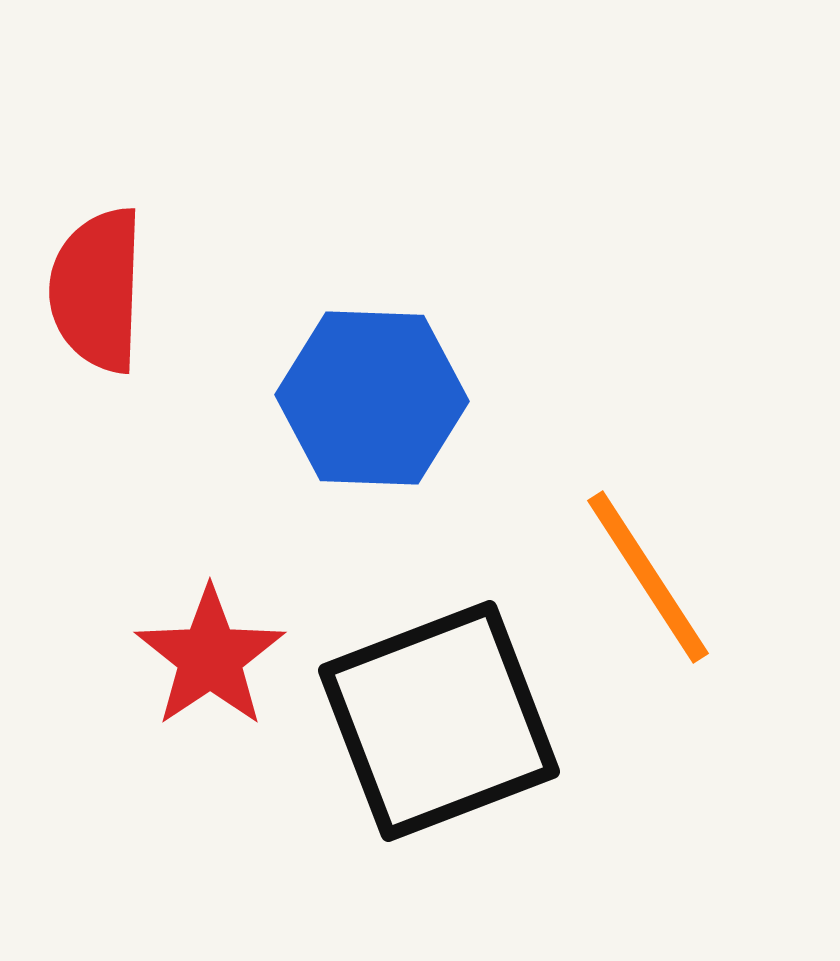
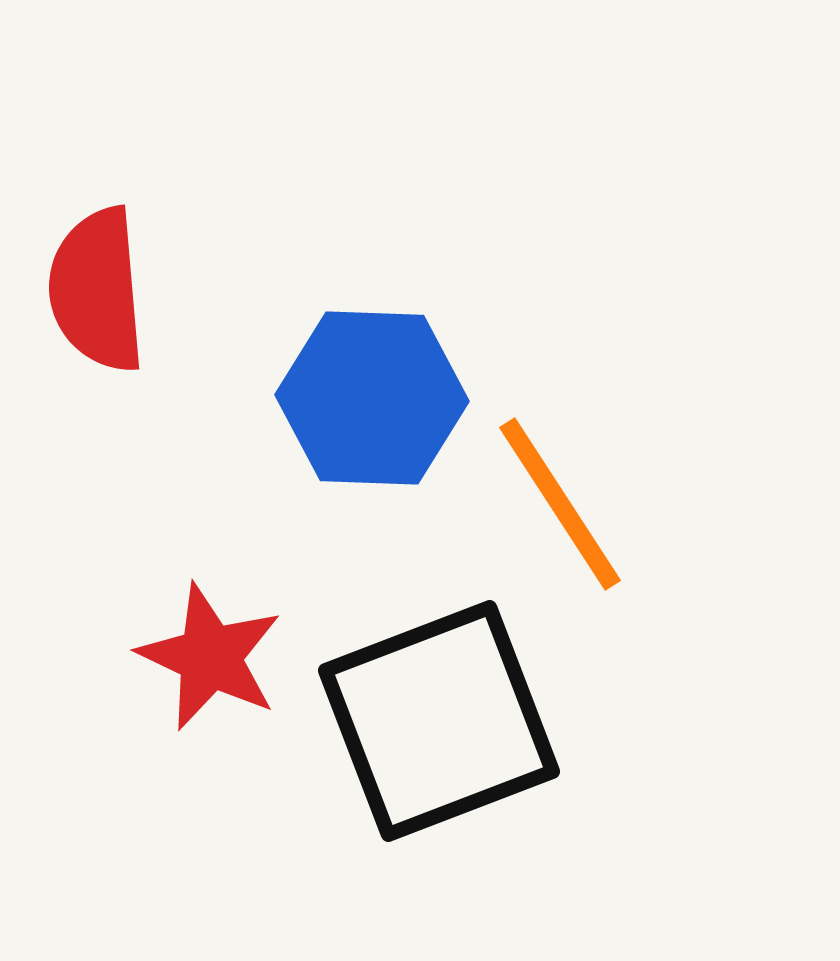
red semicircle: rotated 7 degrees counterclockwise
orange line: moved 88 px left, 73 px up
red star: rotated 13 degrees counterclockwise
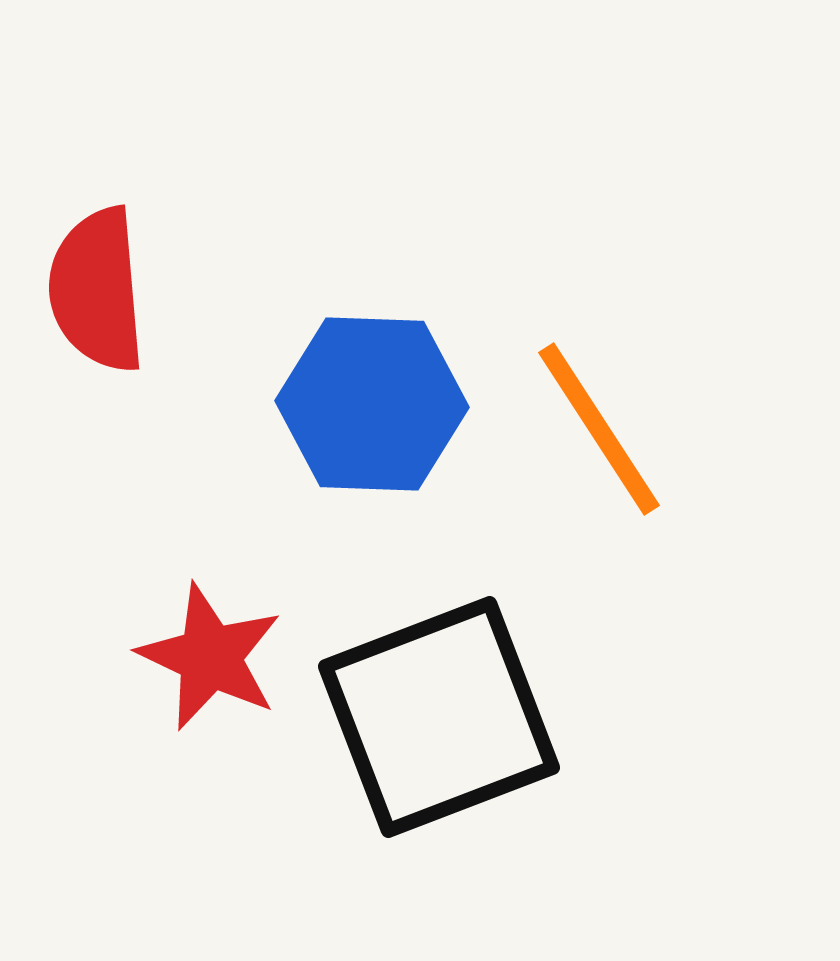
blue hexagon: moved 6 px down
orange line: moved 39 px right, 75 px up
black square: moved 4 px up
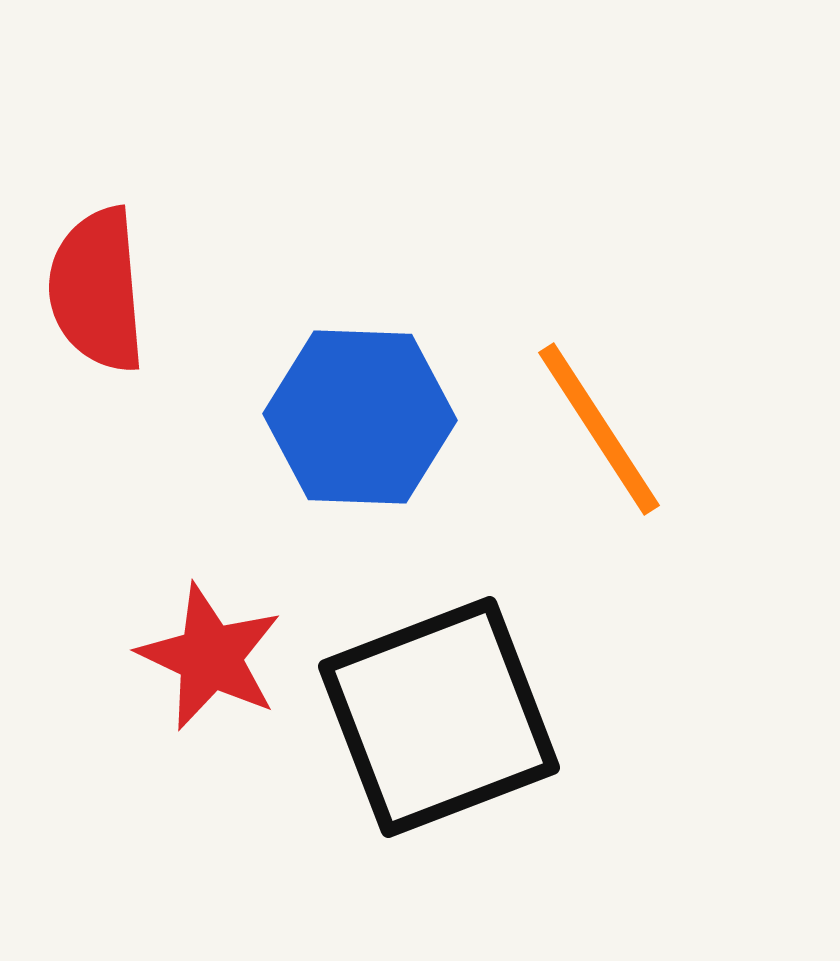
blue hexagon: moved 12 px left, 13 px down
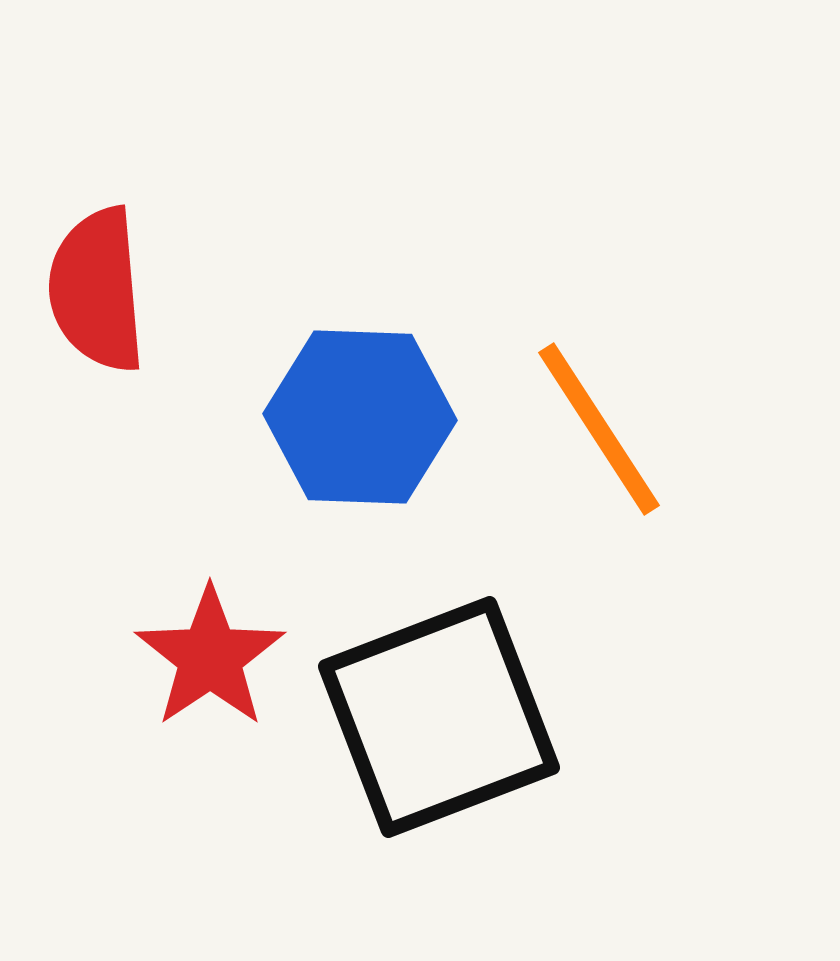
red star: rotated 13 degrees clockwise
